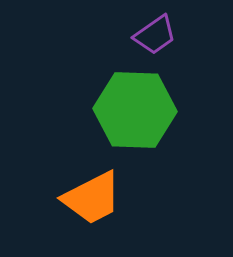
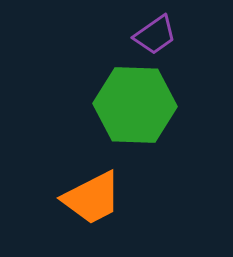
green hexagon: moved 5 px up
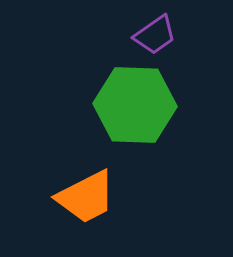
orange trapezoid: moved 6 px left, 1 px up
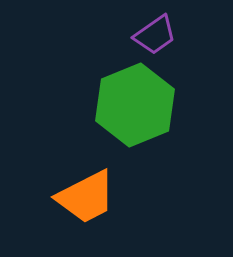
green hexagon: rotated 24 degrees counterclockwise
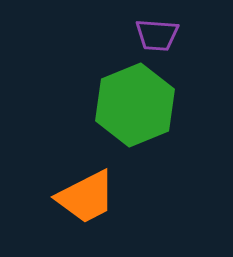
purple trapezoid: moved 2 px right; rotated 39 degrees clockwise
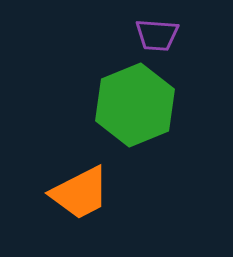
orange trapezoid: moved 6 px left, 4 px up
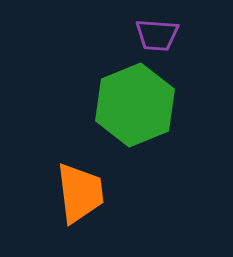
orange trapezoid: rotated 70 degrees counterclockwise
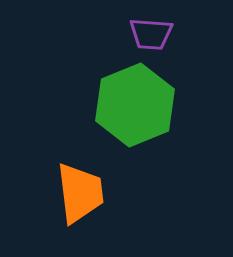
purple trapezoid: moved 6 px left, 1 px up
